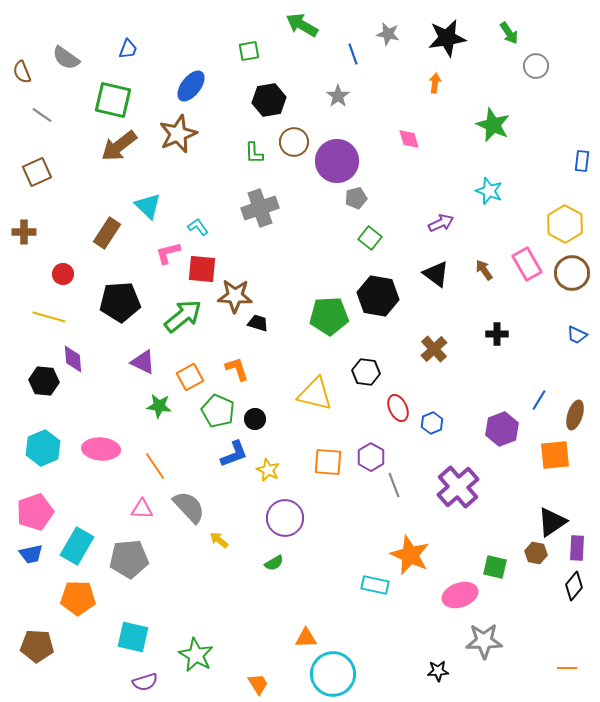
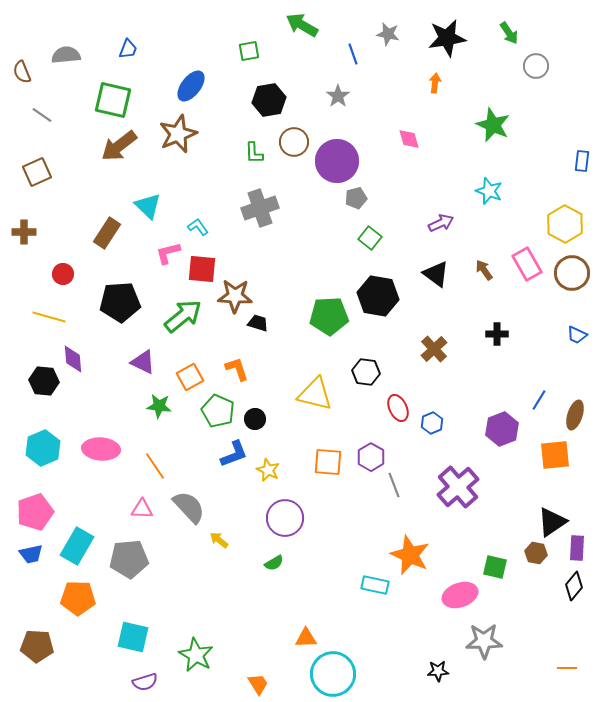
gray semicircle at (66, 58): moved 3 px up; rotated 140 degrees clockwise
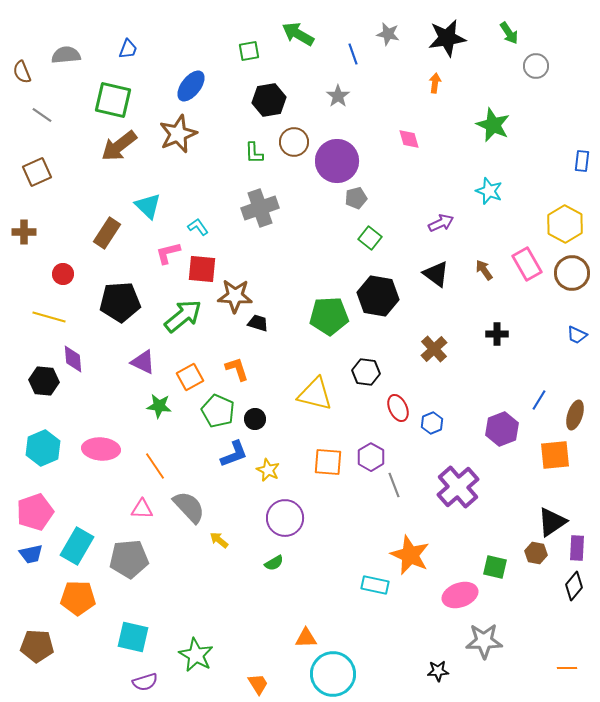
green arrow at (302, 25): moved 4 px left, 9 px down
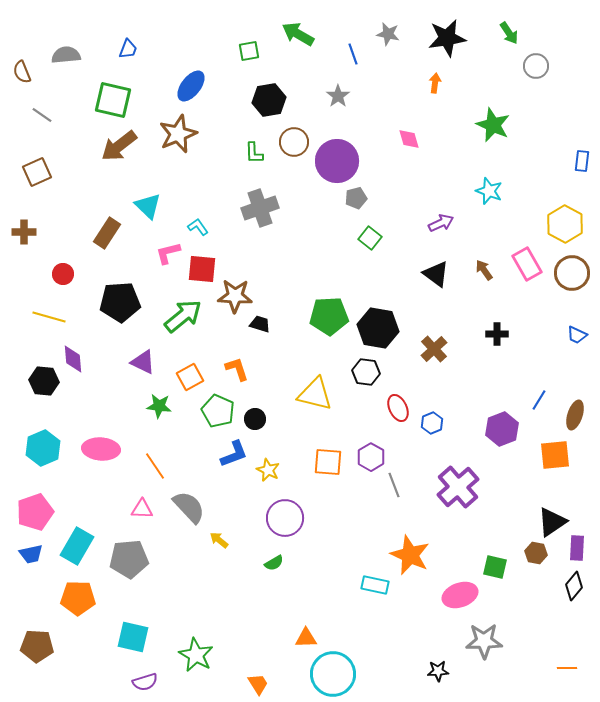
black hexagon at (378, 296): moved 32 px down
black trapezoid at (258, 323): moved 2 px right, 1 px down
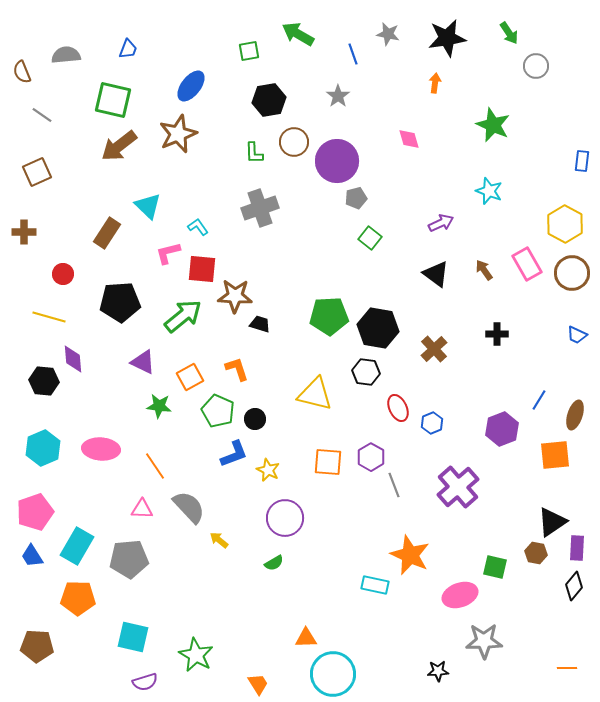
blue trapezoid at (31, 554): moved 1 px right, 2 px down; rotated 70 degrees clockwise
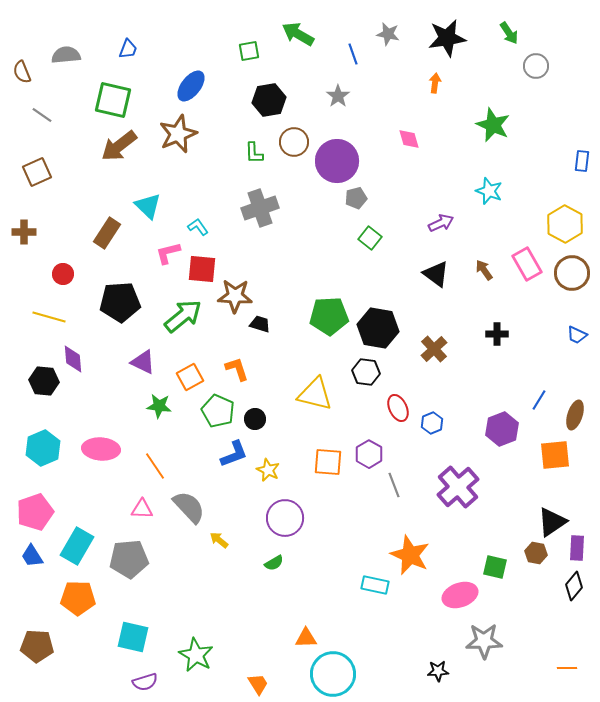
purple hexagon at (371, 457): moved 2 px left, 3 px up
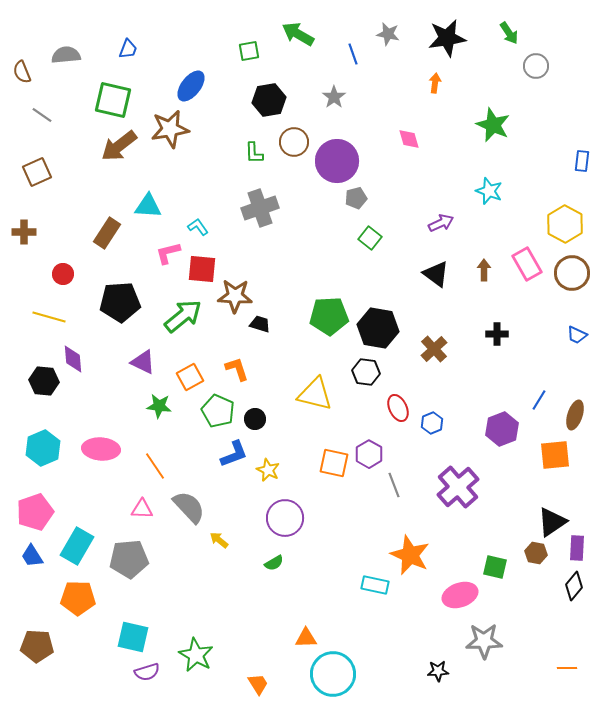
gray star at (338, 96): moved 4 px left, 1 px down
brown star at (178, 134): moved 8 px left, 5 px up; rotated 12 degrees clockwise
cyan triangle at (148, 206): rotated 40 degrees counterclockwise
brown arrow at (484, 270): rotated 35 degrees clockwise
orange square at (328, 462): moved 6 px right, 1 px down; rotated 8 degrees clockwise
purple semicircle at (145, 682): moved 2 px right, 10 px up
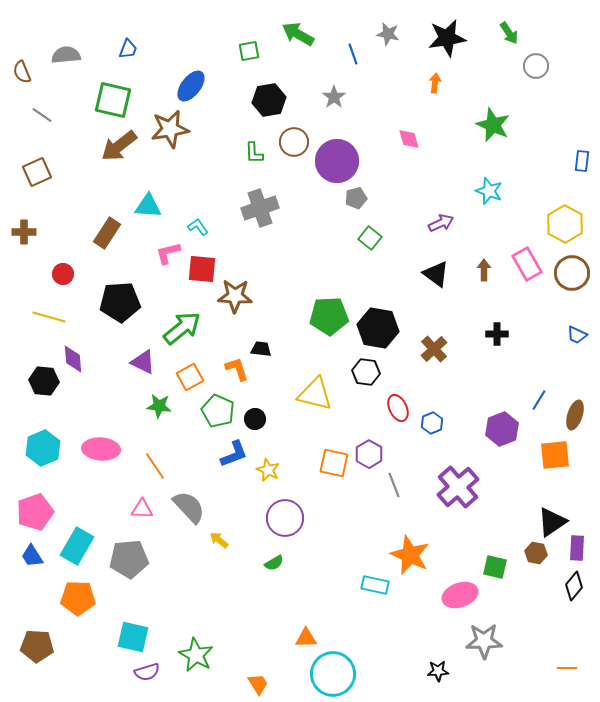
green arrow at (183, 316): moved 1 px left, 12 px down
black trapezoid at (260, 324): moved 1 px right, 25 px down; rotated 10 degrees counterclockwise
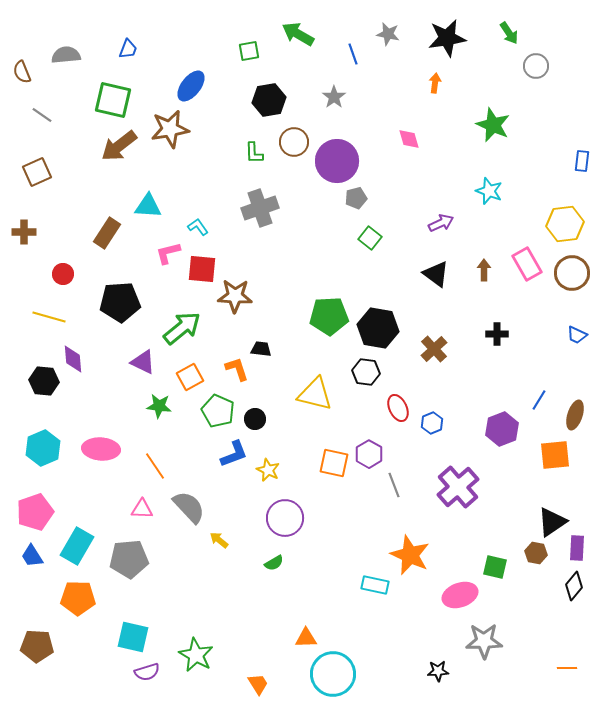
yellow hexagon at (565, 224): rotated 24 degrees clockwise
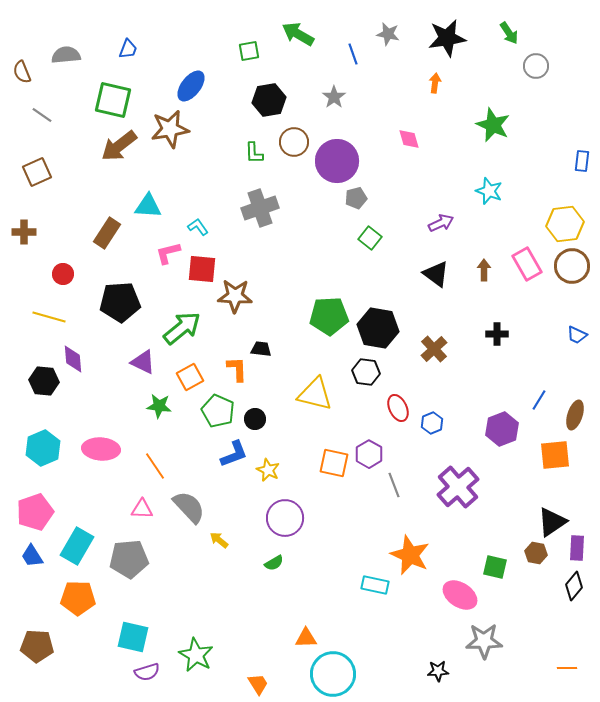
brown circle at (572, 273): moved 7 px up
orange L-shape at (237, 369): rotated 16 degrees clockwise
pink ellipse at (460, 595): rotated 52 degrees clockwise
